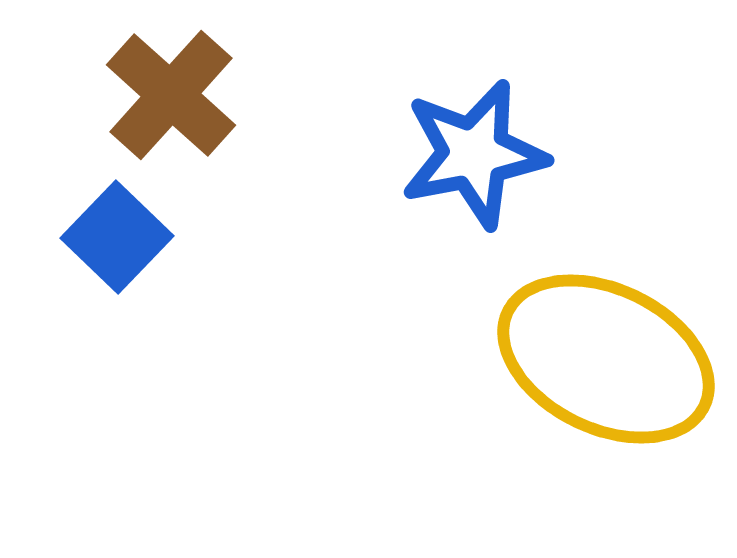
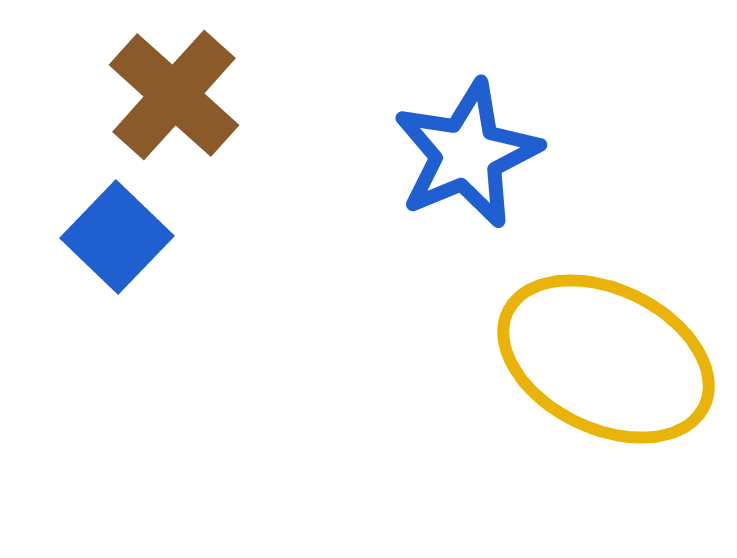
brown cross: moved 3 px right
blue star: moved 7 px left; rotated 12 degrees counterclockwise
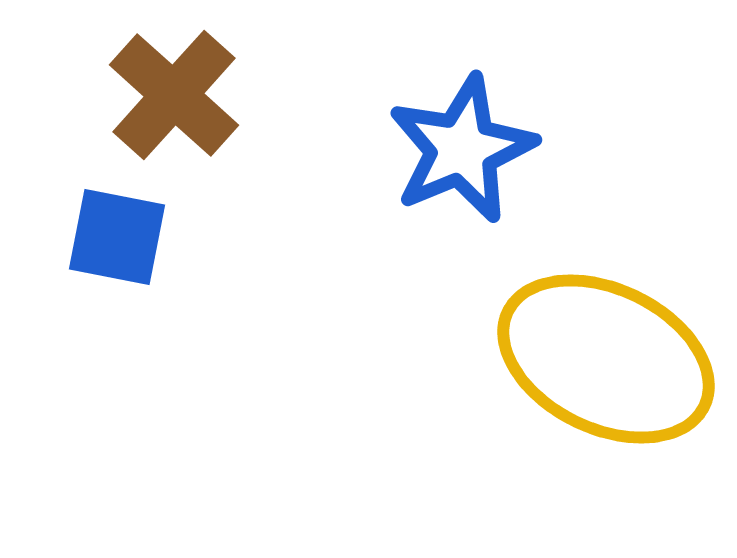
blue star: moved 5 px left, 5 px up
blue square: rotated 33 degrees counterclockwise
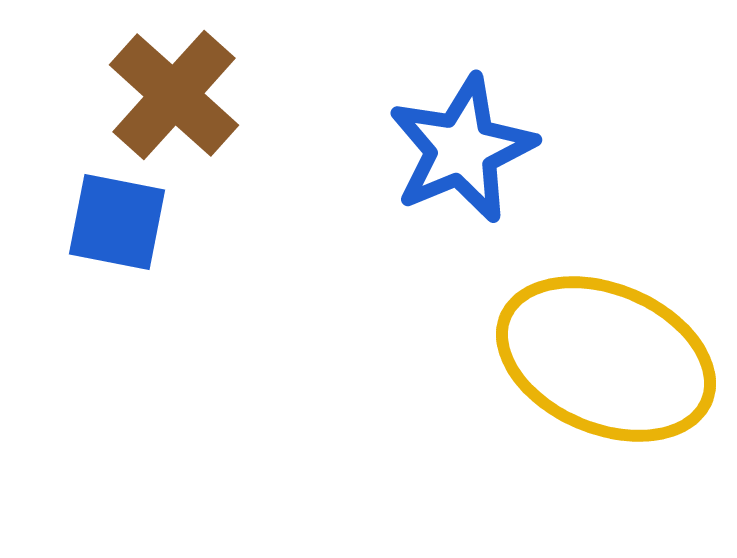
blue square: moved 15 px up
yellow ellipse: rotated 3 degrees counterclockwise
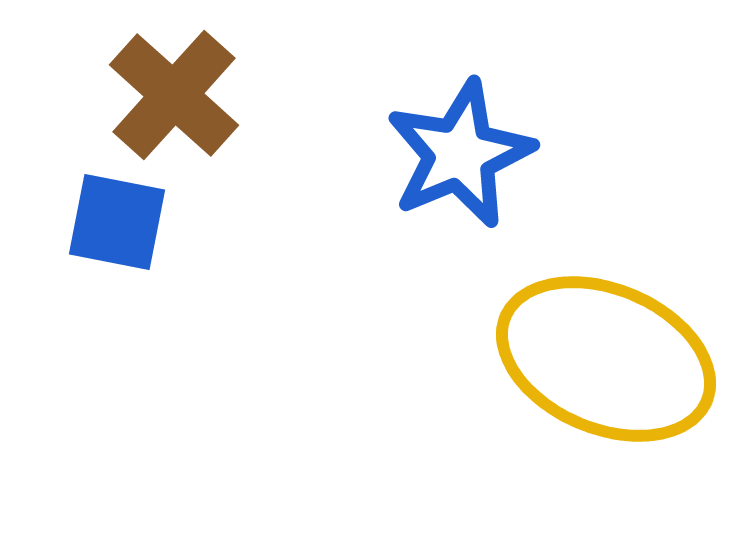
blue star: moved 2 px left, 5 px down
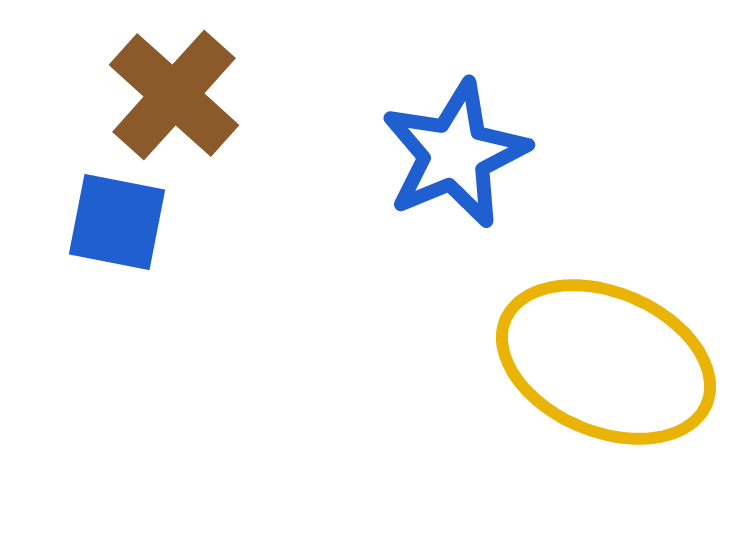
blue star: moved 5 px left
yellow ellipse: moved 3 px down
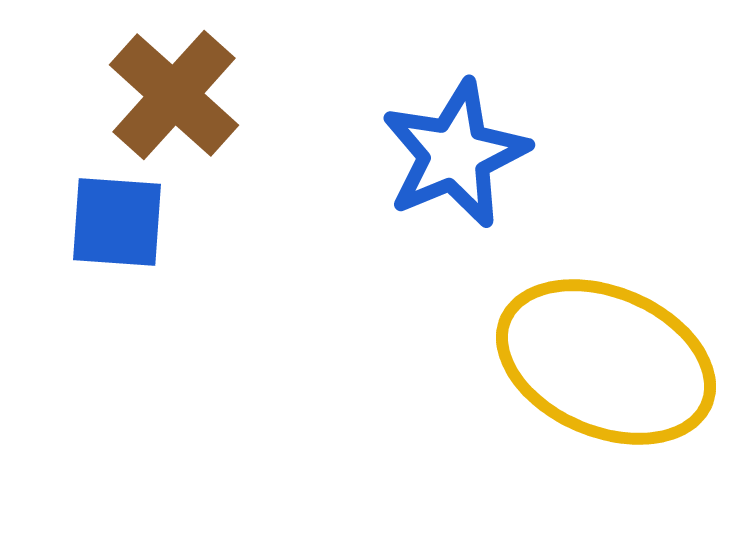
blue square: rotated 7 degrees counterclockwise
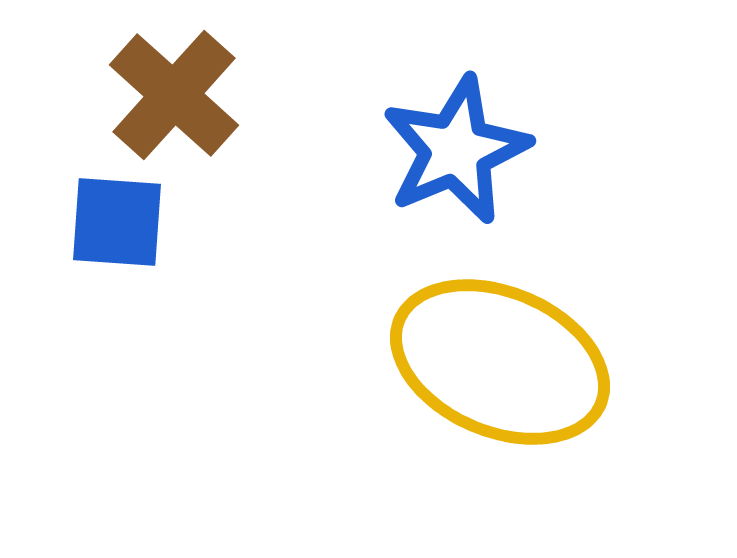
blue star: moved 1 px right, 4 px up
yellow ellipse: moved 106 px left
